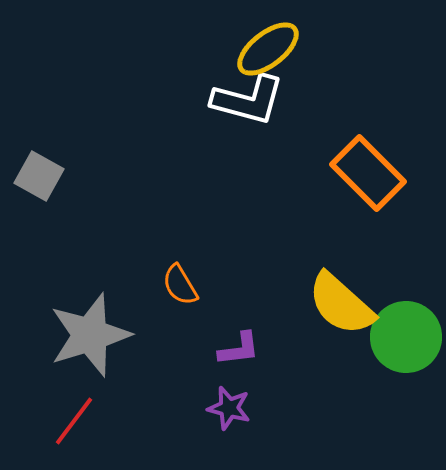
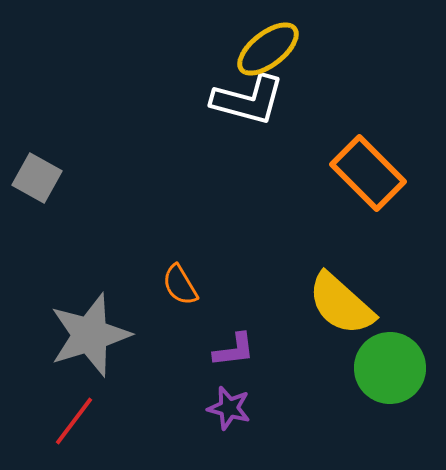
gray square: moved 2 px left, 2 px down
green circle: moved 16 px left, 31 px down
purple L-shape: moved 5 px left, 1 px down
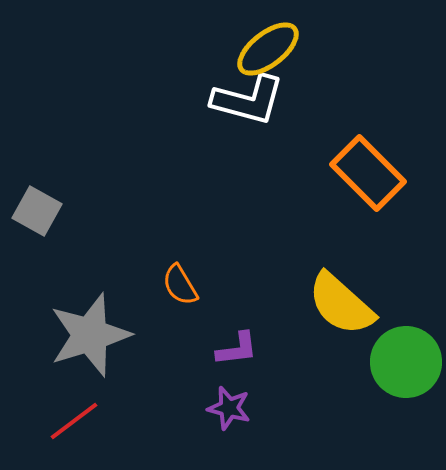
gray square: moved 33 px down
purple L-shape: moved 3 px right, 1 px up
green circle: moved 16 px right, 6 px up
red line: rotated 16 degrees clockwise
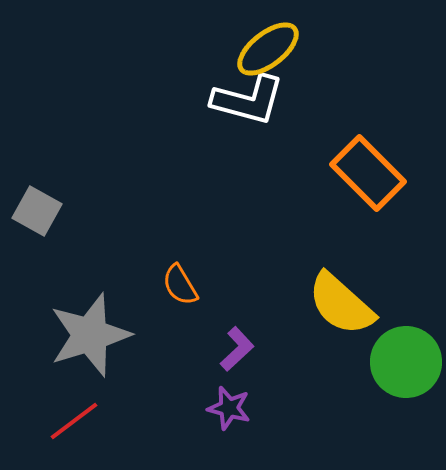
purple L-shape: rotated 36 degrees counterclockwise
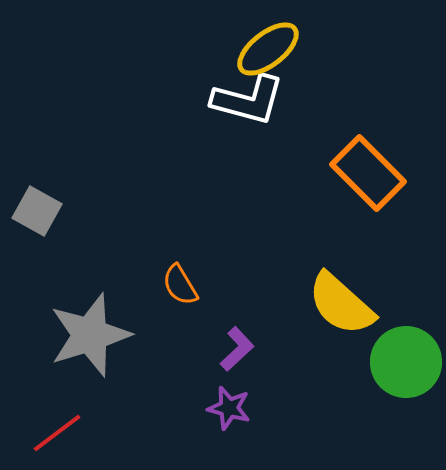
red line: moved 17 px left, 12 px down
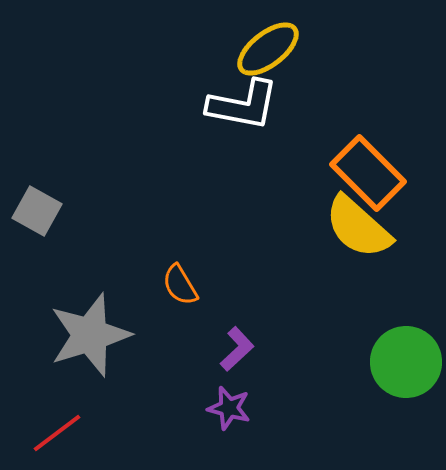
white L-shape: moved 5 px left, 5 px down; rotated 4 degrees counterclockwise
yellow semicircle: moved 17 px right, 77 px up
